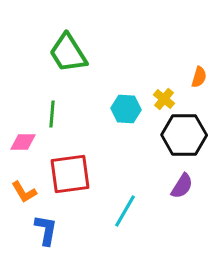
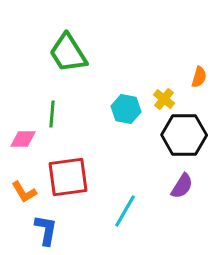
cyan hexagon: rotated 8 degrees clockwise
pink diamond: moved 3 px up
red square: moved 2 px left, 3 px down
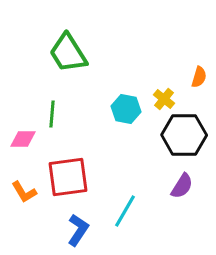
blue L-shape: moved 32 px right; rotated 24 degrees clockwise
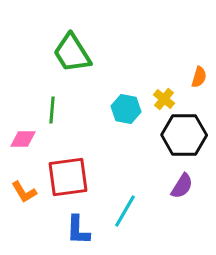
green trapezoid: moved 4 px right
green line: moved 4 px up
blue L-shape: rotated 148 degrees clockwise
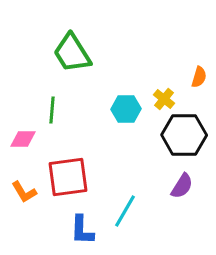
cyan hexagon: rotated 12 degrees counterclockwise
blue L-shape: moved 4 px right
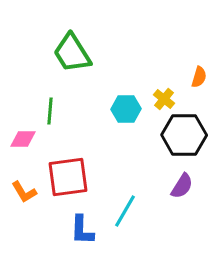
green line: moved 2 px left, 1 px down
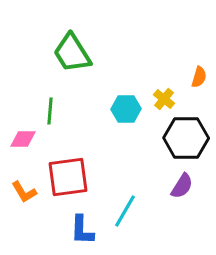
black hexagon: moved 2 px right, 3 px down
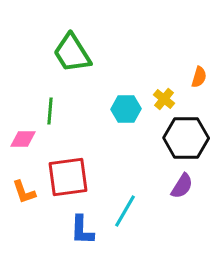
orange L-shape: rotated 12 degrees clockwise
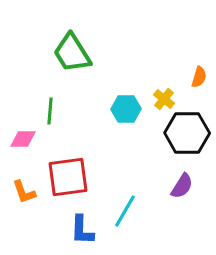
black hexagon: moved 1 px right, 5 px up
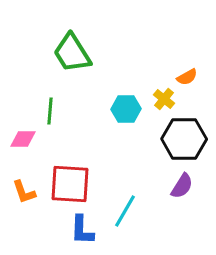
orange semicircle: moved 12 px left; rotated 45 degrees clockwise
black hexagon: moved 3 px left, 6 px down
red square: moved 2 px right, 7 px down; rotated 12 degrees clockwise
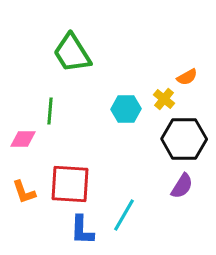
cyan line: moved 1 px left, 4 px down
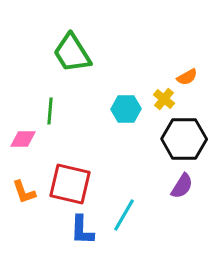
red square: rotated 9 degrees clockwise
